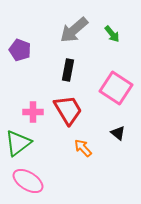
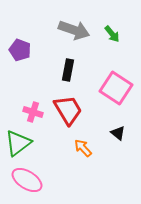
gray arrow: rotated 120 degrees counterclockwise
pink cross: rotated 18 degrees clockwise
pink ellipse: moved 1 px left, 1 px up
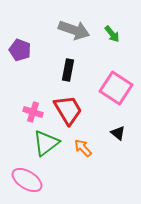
green triangle: moved 28 px right
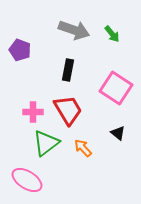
pink cross: rotated 18 degrees counterclockwise
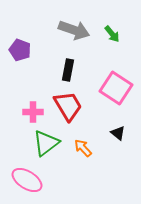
red trapezoid: moved 4 px up
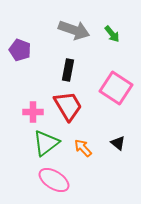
black triangle: moved 10 px down
pink ellipse: moved 27 px right
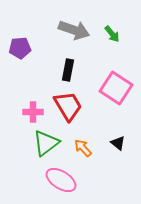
purple pentagon: moved 2 px up; rotated 25 degrees counterclockwise
pink ellipse: moved 7 px right
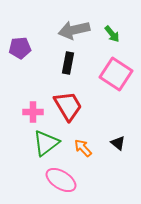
gray arrow: rotated 148 degrees clockwise
black rectangle: moved 7 px up
pink square: moved 14 px up
